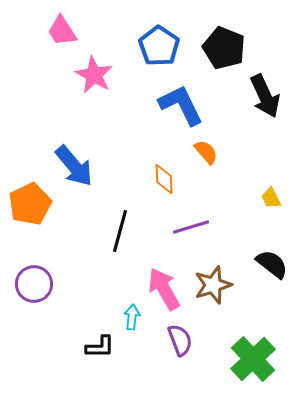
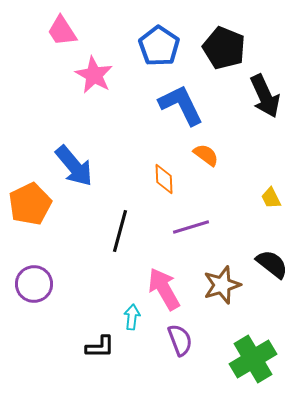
orange semicircle: moved 3 px down; rotated 12 degrees counterclockwise
brown star: moved 9 px right
green cross: rotated 12 degrees clockwise
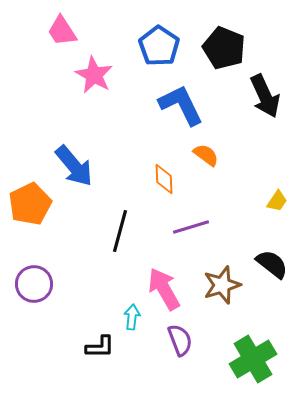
yellow trapezoid: moved 6 px right, 3 px down; rotated 120 degrees counterclockwise
